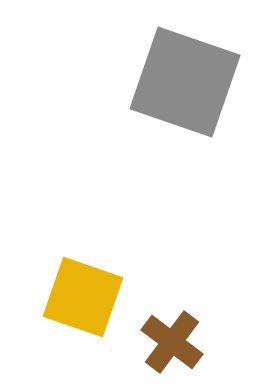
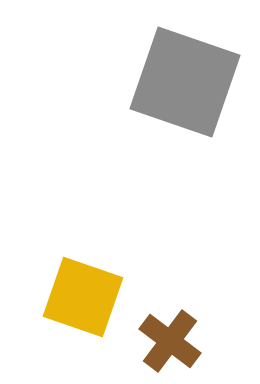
brown cross: moved 2 px left, 1 px up
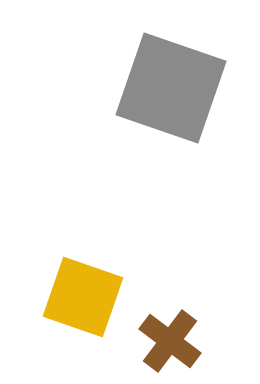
gray square: moved 14 px left, 6 px down
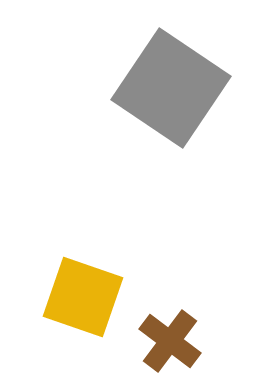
gray square: rotated 15 degrees clockwise
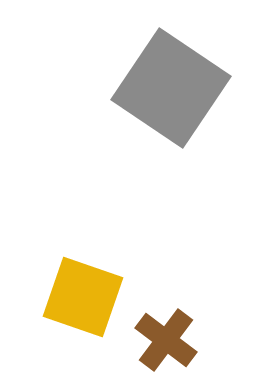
brown cross: moved 4 px left, 1 px up
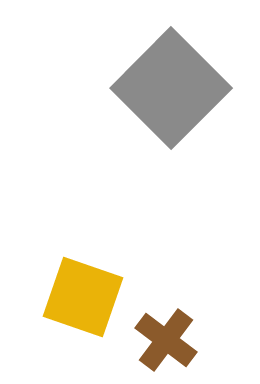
gray square: rotated 11 degrees clockwise
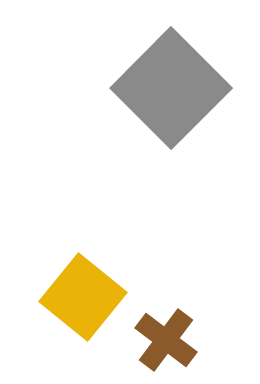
yellow square: rotated 20 degrees clockwise
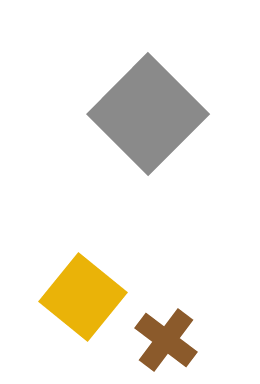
gray square: moved 23 px left, 26 px down
